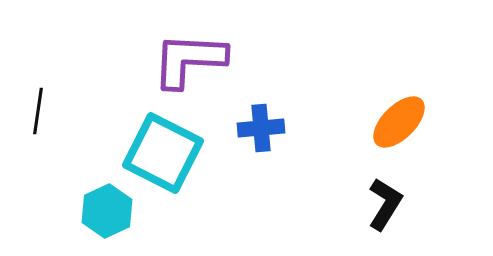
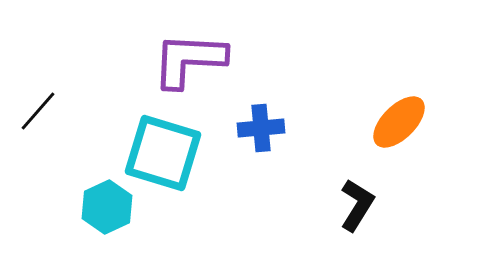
black line: rotated 33 degrees clockwise
cyan square: rotated 10 degrees counterclockwise
black L-shape: moved 28 px left, 1 px down
cyan hexagon: moved 4 px up
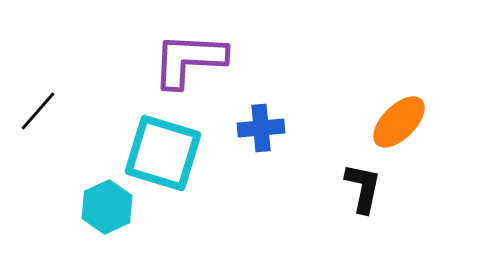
black L-shape: moved 6 px right, 17 px up; rotated 20 degrees counterclockwise
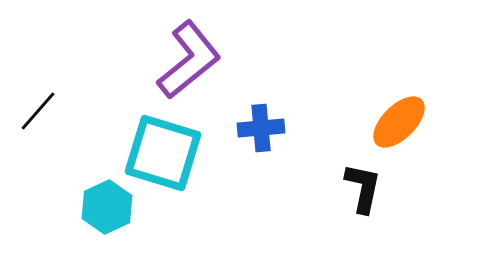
purple L-shape: rotated 138 degrees clockwise
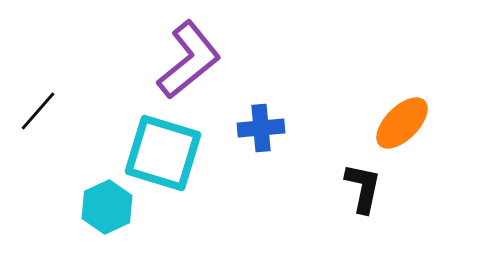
orange ellipse: moved 3 px right, 1 px down
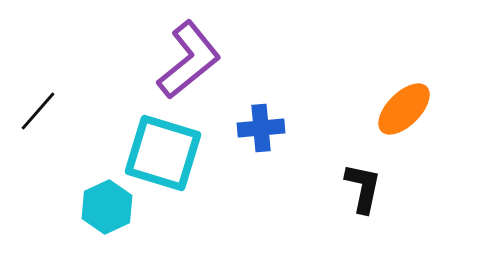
orange ellipse: moved 2 px right, 14 px up
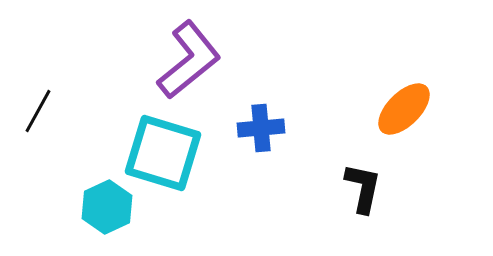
black line: rotated 12 degrees counterclockwise
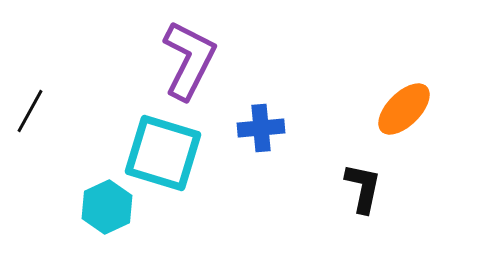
purple L-shape: rotated 24 degrees counterclockwise
black line: moved 8 px left
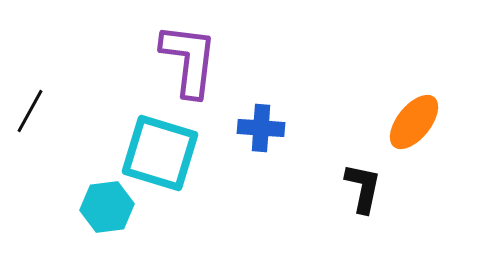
purple L-shape: rotated 20 degrees counterclockwise
orange ellipse: moved 10 px right, 13 px down; rotated 6 degrees counterclockwise
blue cross: rotated 9 degrees clockwise
cyan square: moved 3 px left
cyan hexagon: rotated 18 degrees clockwise
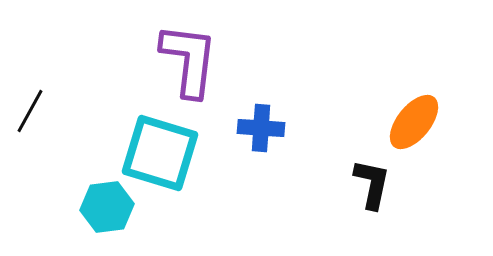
black L-shape: moved 9 px right, 4 px up
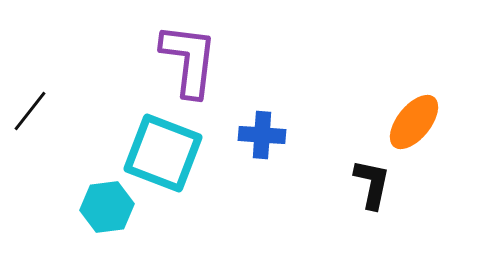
black line: rotated 9 degrees clockwise
blue cross: moved 1 px right, 7 px down
cyan square: moved 3 px right; rotated 4 degrees clockwise
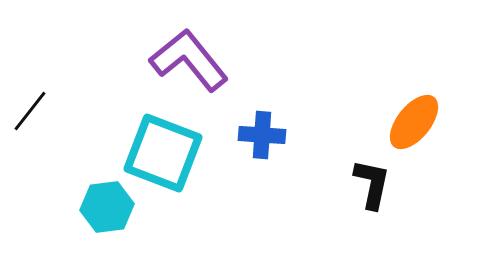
purple L-shape: rotated 46 degrees counterclockwise
